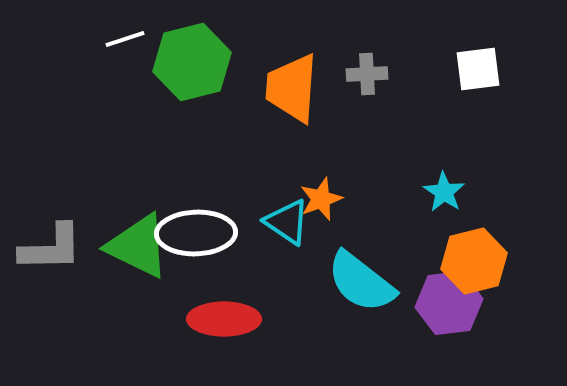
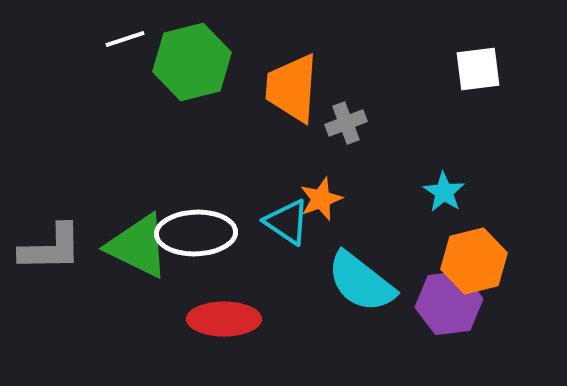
gray cross: moved 21 px left, 49 px down; rotated 18 degrees counterclockwise
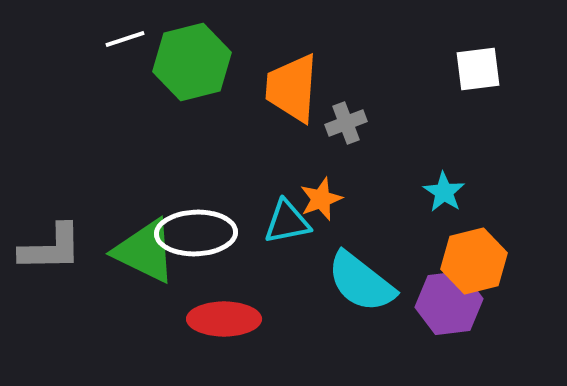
cyan triangle: rotated 45 degrees counterclockwise
green triangle: moved 7 px right, 5 px down
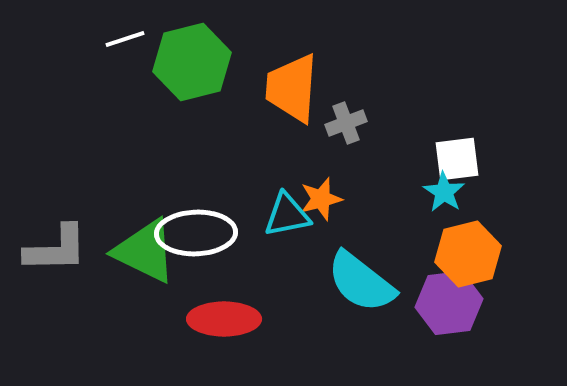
white square: moved 21 px left, 90 px down
orange star: rotated 6 degrees clockwise
cyan triangle: moved 7 px up
gray L-shape: moved 5 px right, 1 px down
orange hexagon: moved 6 px left, 7 px up
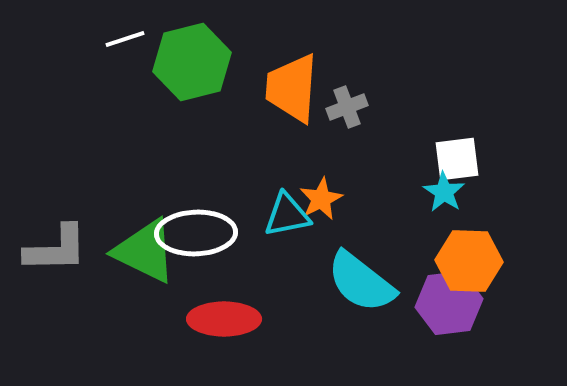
gray cross: moved 1 px right, 16 px up
orange star: rotated 12 degrees counterclockwise
orange hexagon: moved 1 px right, 7 px down; rotated 16 degrees clockwise
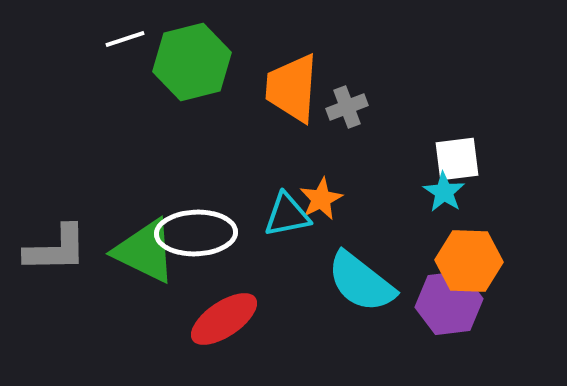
red ellipse: rotated 34 degrees counterclockwise
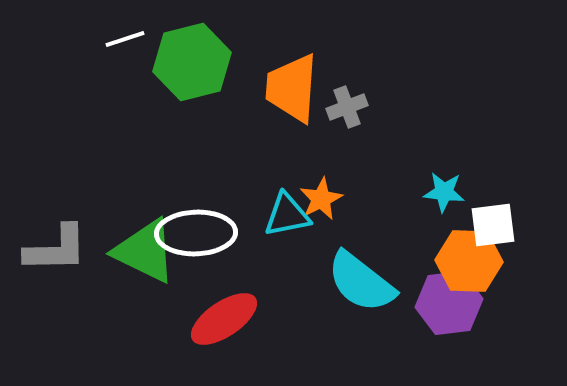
white square: moved 36 px right, 66 px down
cyan star: rotated 27 degrees counterclockwise
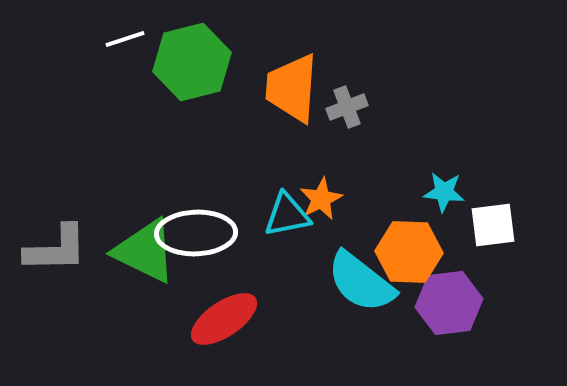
orange hexagon: moved 60 px left, 9 px up
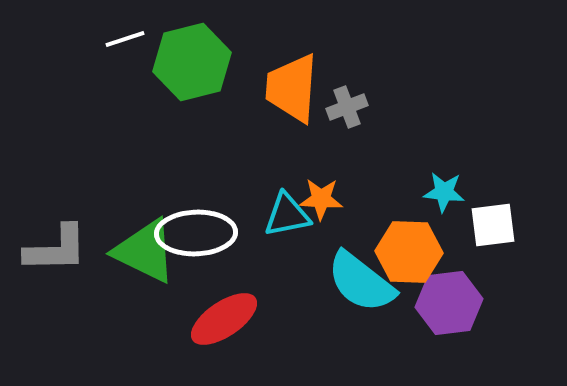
orange star: rotated 30 degrees clockwise
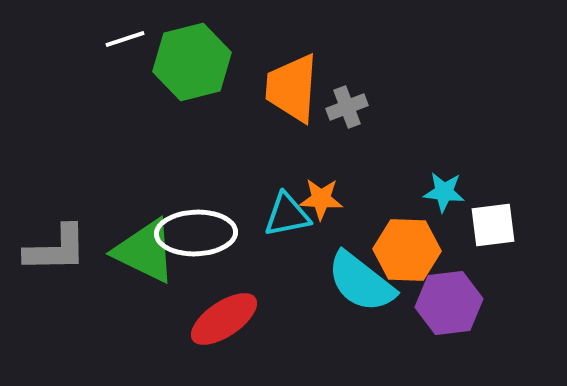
orange hexagon: moved 2 px left, 2 px up
